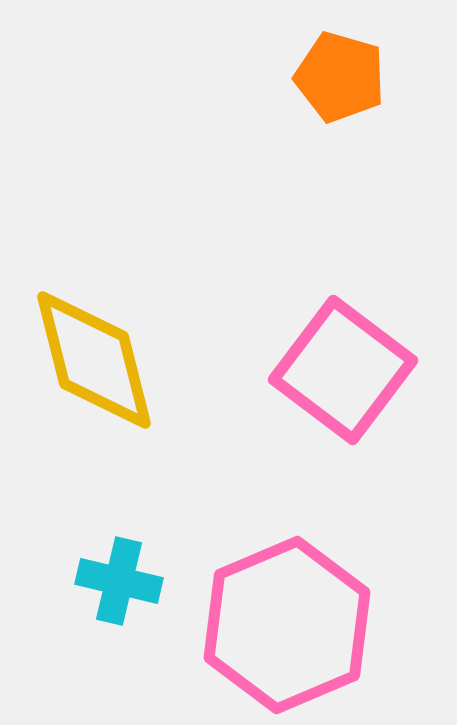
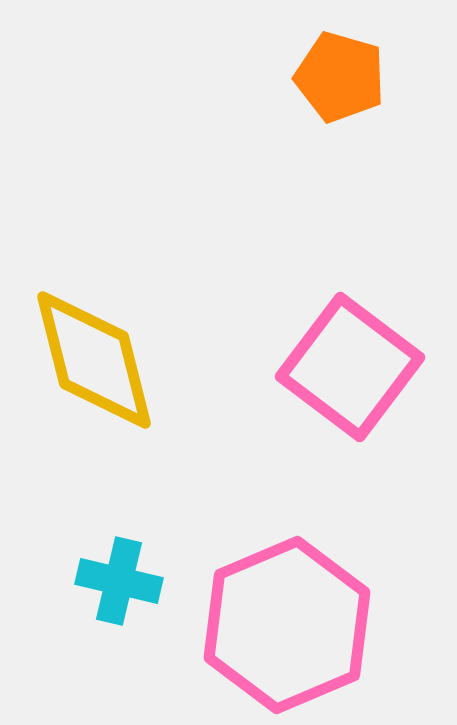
pink square: moved 7 px right, 3 px up
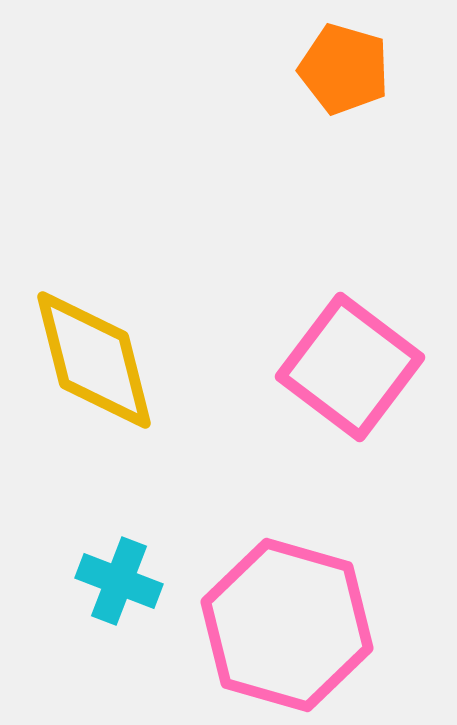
orange pentagon: moved 4 px right, 8 px up
cyan cross: rotated 8 degrees clockwise
pink hexagon: rotated 21 degrees counterclockwise
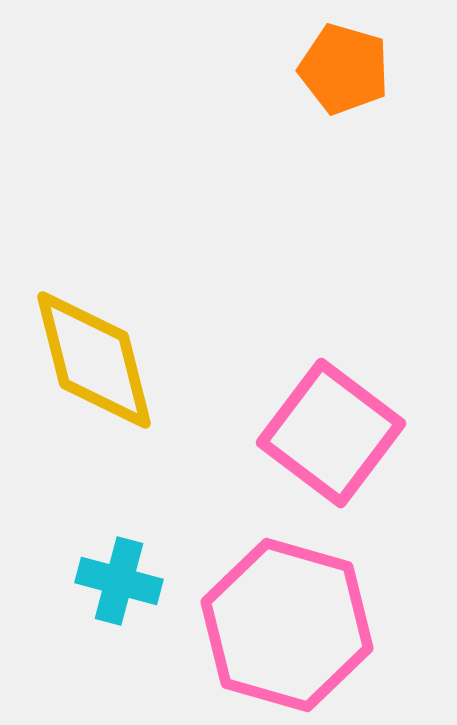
pink square: moved 19 px left, 66 px down
cyan cross: rotated 6 degrees counterclockwise
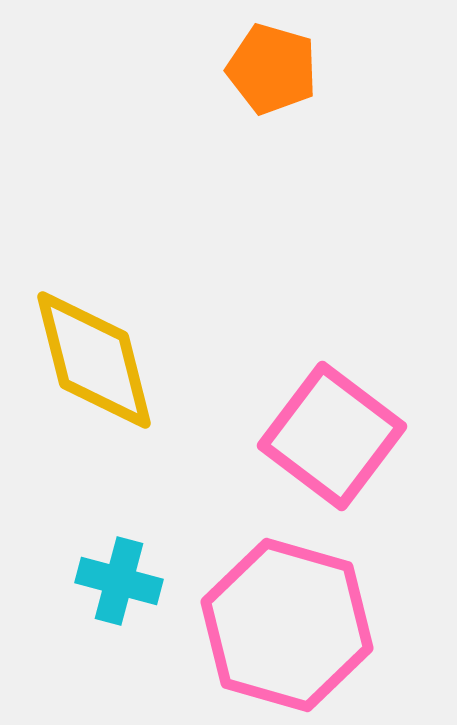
orange pentagon: moved 72 px left
pink square: moved 1 px right, 3 px down
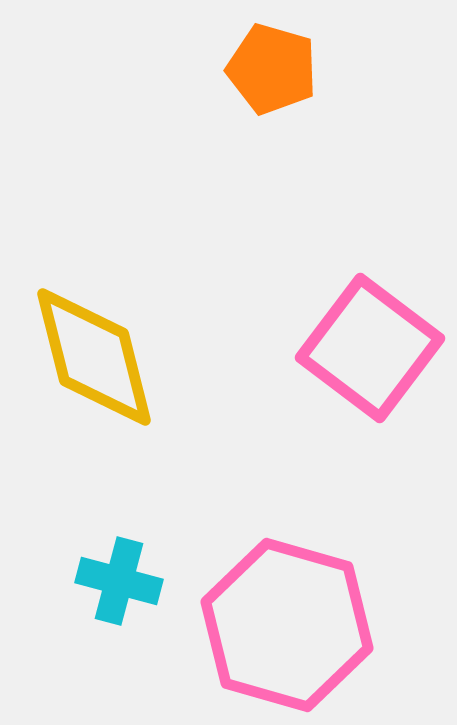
yellow diamond: moved 3 px up
pink square: moved 38 px right, 88 px up
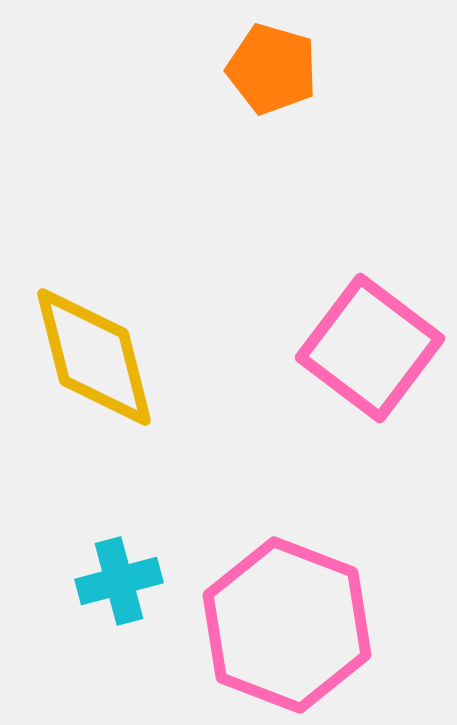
cyan cross: rotated 30 degrees counterclockwise
pink hexagon: rotated 5 degrees clockwise
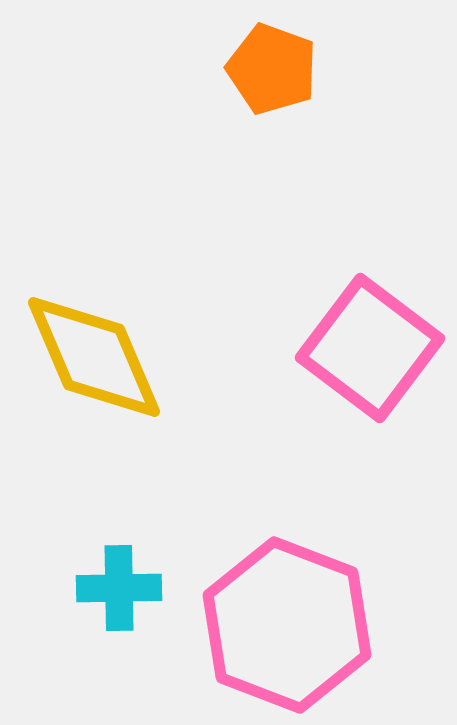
orange pentagon: rotated 4 degrees clockwise
yellow diamond: rotated 9 degrees counterclockwise
cyan cross: moved 7 px down; rotated 14 degrees clockwise
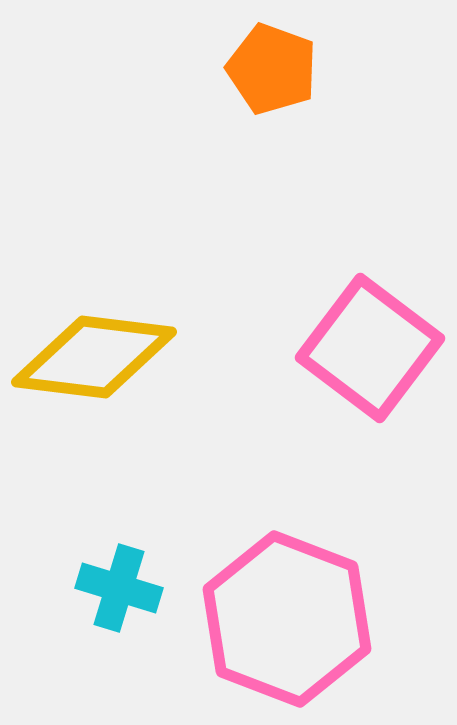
yellow diamond: rotated 60 degrees counterclockwise
cyan cross: rotated 18 degrees clockwise
pink hexagon: moved 6 px up
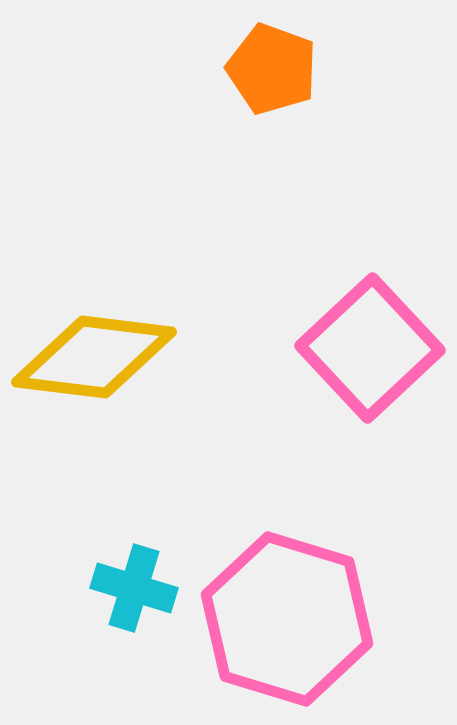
pink square: rotated 10 degrees clockwise
cyan cross: moved 15 px right
pink hexagon: rotated 4 degrees counterclockwise
